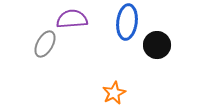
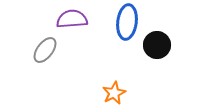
gray ellipse: moved 6 px down; rotated 8 degrees clockwise
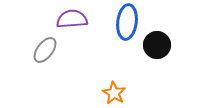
orange star: rotated 15 degrees counterclockwise
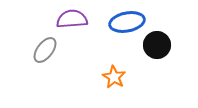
blue ellipse: rotated 72 degrees clockwise
orange star: moved 16 px up
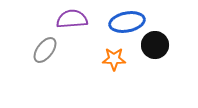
black circle: moved 2 px left
orange star: moved 18 px up; rotated 30 degrees counterclockwise
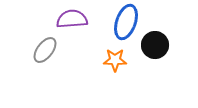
blue ellipse: moved 1 px left; rotated 60 degrees counterclockwise
orange star: moved 1 px right, 1 px down
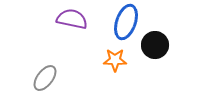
purple semicircle: rotated 16 degrees clockwise
gray ellipse: moved 28 px down
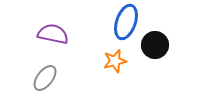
purple semicircle: moved 19 px left, 15 px down
orange star: moved 1 px down; rotated 15 degrees counterclockwise
